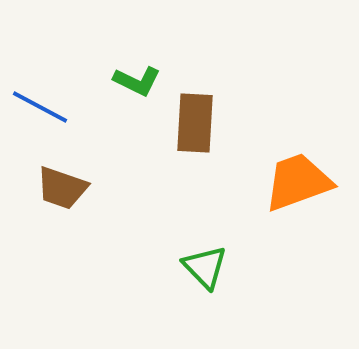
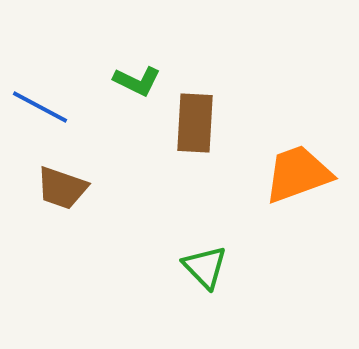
orange trapezoid: moved 8 px up
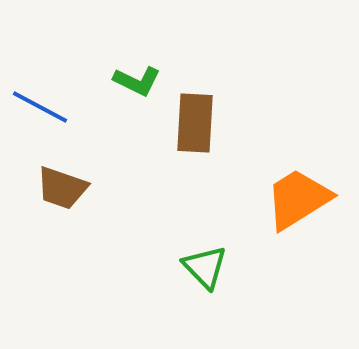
orange trapezoid: moved 25 px down; rotated 12 degrees counterclockwise
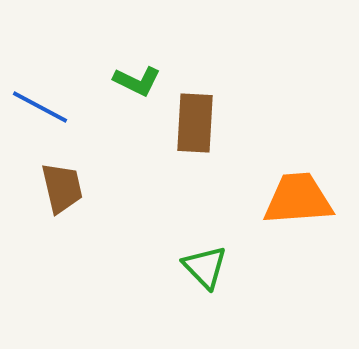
brown trapezoid: rotated 122 degrees counterclockwise
orange trapezoid: rotated 28 degrees clockwise
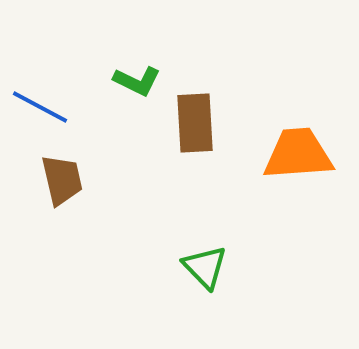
brown rectangle: rotated 6 degrees counterclockwise
brown trapezoid: moved 8 px up
orange trapezoid: moved 45 px up
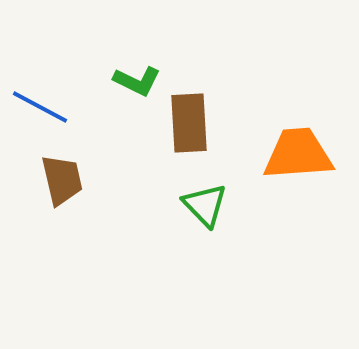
brown rectangle: moved 6 px left
green triangle: moved 62 px up
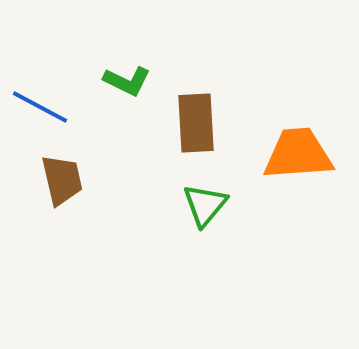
green L-shape: moved 10 px left
brown rectangle: moved 7 px right
green triangle: rotated 24 degrees clockwise
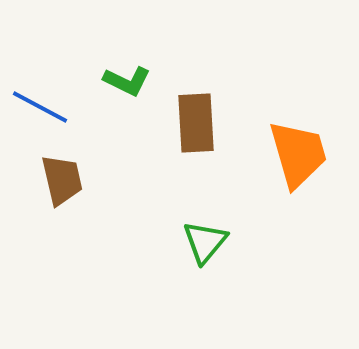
orange trapezoid: rotated 78 degrees clockwise
green triangle: moved 37 px down
